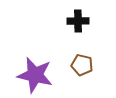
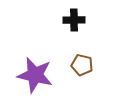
black cross: moved 4 px left, 1 px up
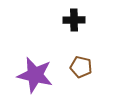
brown pentagon: moved 1 px left, 2 px down
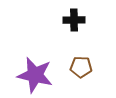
brown pentagon: rotated 10 degrees counterclockwise
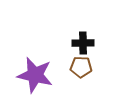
black cross: moved 9 px right, 23 px down
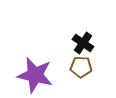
black cross: rotated 35 degrees clockwise
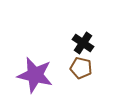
brown pentagon: moved 1 px down; rotated 10 degrees clockwise
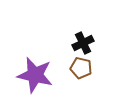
black cross: rotated 30 degrees clockwise
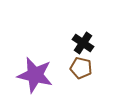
black cross: rotated 30 degrees counterclockwise
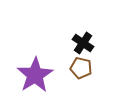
purple star: rotated 27 degrees clockwise
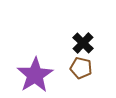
black cross: rotated 10 degrees clockwise
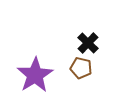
black cross: moved 5 px right
